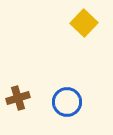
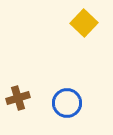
blue circle: moved 1 px down
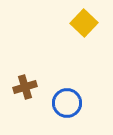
brown cross: moved 7 px right, 11 px up
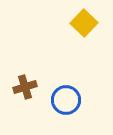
blue circle: moved 1 px left, 3 px up
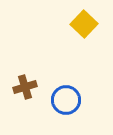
yellow square: moved 1 px down
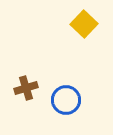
brown cross: moved 1 px right, 1 px down
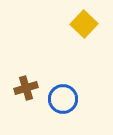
blue circle: moved 3 px left, 1 px up
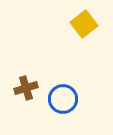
yellow square: rotated 8 degrees clockwise
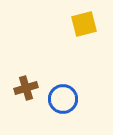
yellow square: rotated 24 degrees clockwise
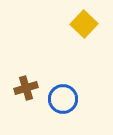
yellow square: rotated 32 degrees counterclockwise
